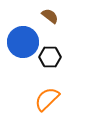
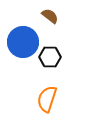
orange semicircle: rotated 28 degrees counterclockwise
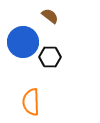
orange semicircle: moved 16 px left, 3 px down; rotated 20 degrees counterclockwise
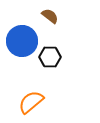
blue circle: moved 1 px left, 1 px up
orange semicircle: rotated 52 degrees clockwise
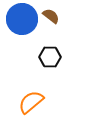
brown semicircle: moved 1 px right
blue circle: moved 22 px up
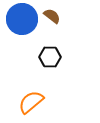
brown semicircle: moved 1 px right
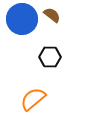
brown semicircle: moved 1 px up
orange semicircle: moved 2 px right, 3 px up
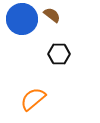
black hexagon: moved 9 px right, 3 px up
